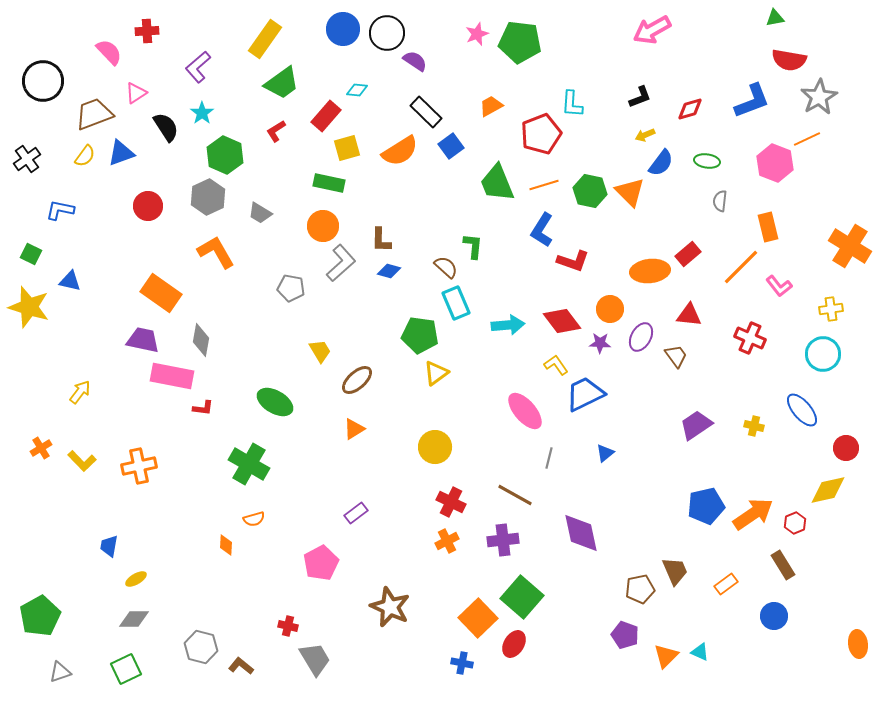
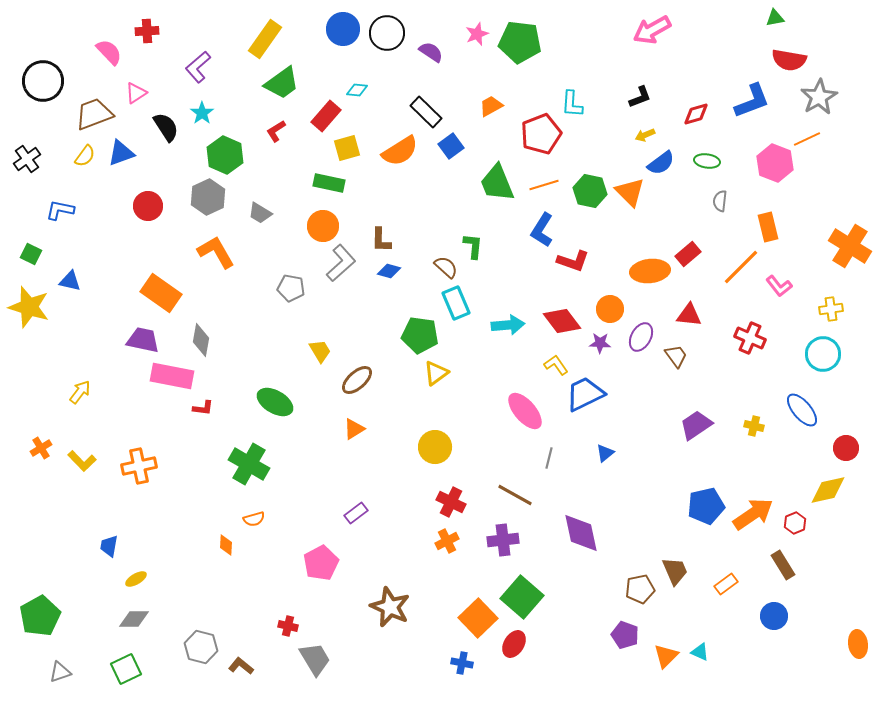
purple semicircle at (415, 61): moved 16 px right, 9 px up
red diamond at (690, 109): moved 6 px right, 5 px down
blue semicircle at (661, 163): rotated 16 degrees clockwise
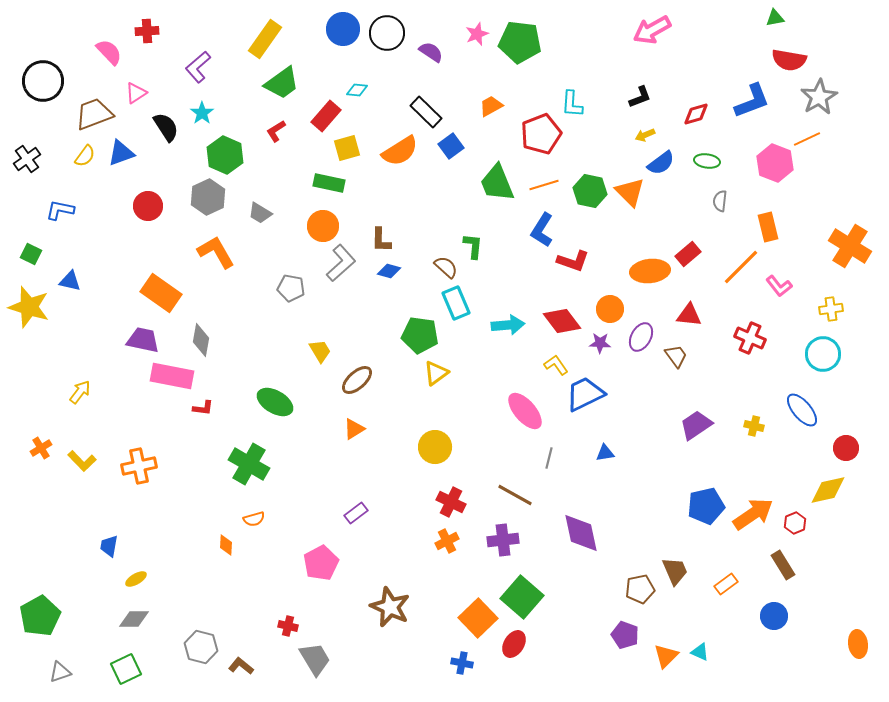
blue triangle at (605, 453): rotated 30 degrees clockwise
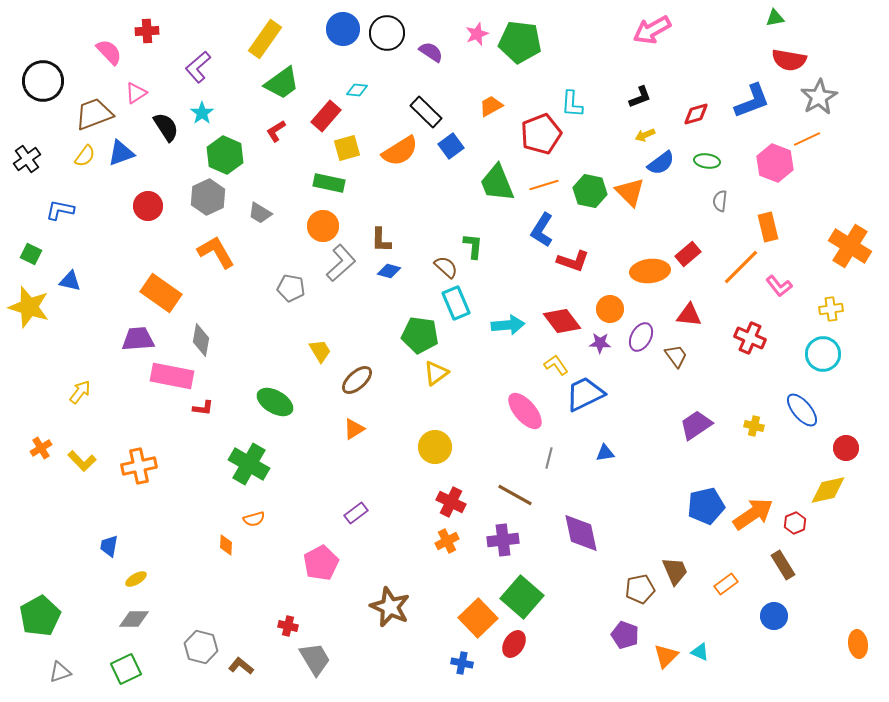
purple trapezoid at (143, 340): moved 5 px left, 1 px up; rotated 16 degrees counterclockwise
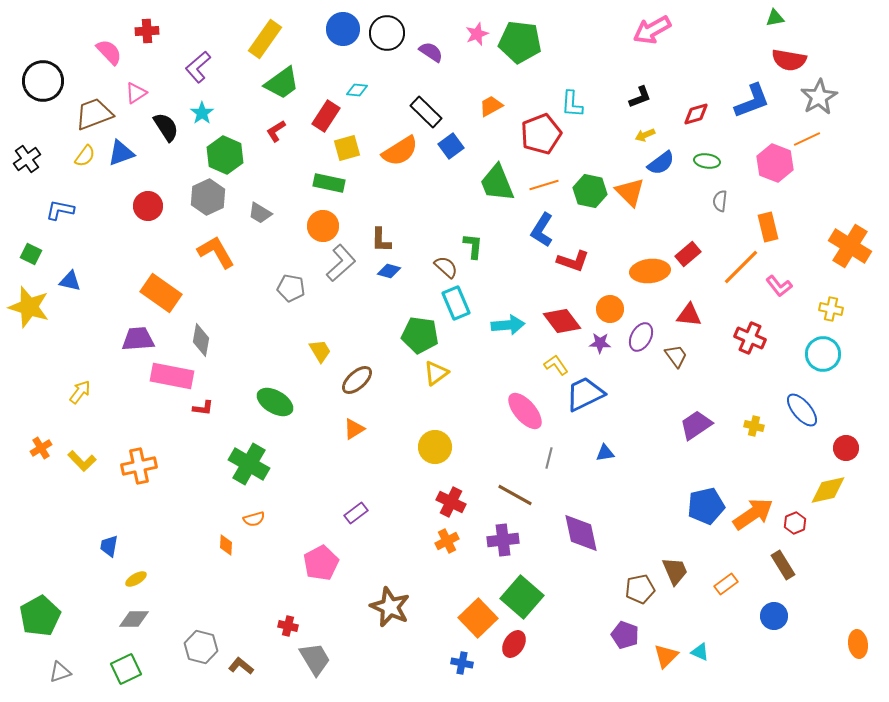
red rectangle at (326, 116): rotated 8 degrees counterclockwise
yellow cross at (831, 309): rotated 20 degrees clockwise
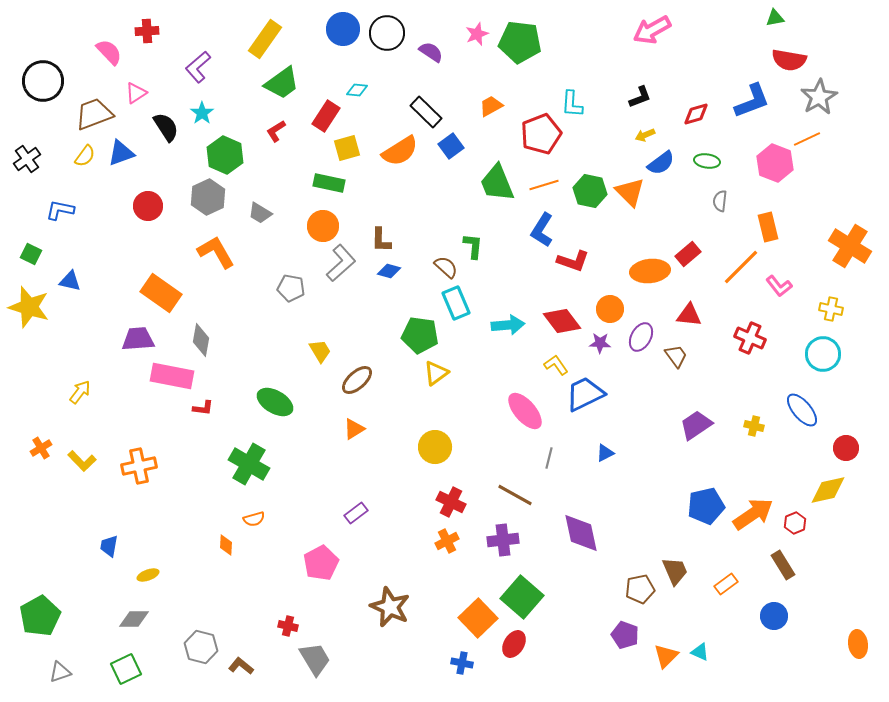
blue triangle at (605, 453): rotated 18 degrees counterclockwise
yellow ellipse at (136, 579): moved 12 px right, 4 px up; rotated 10 degrees clockwise
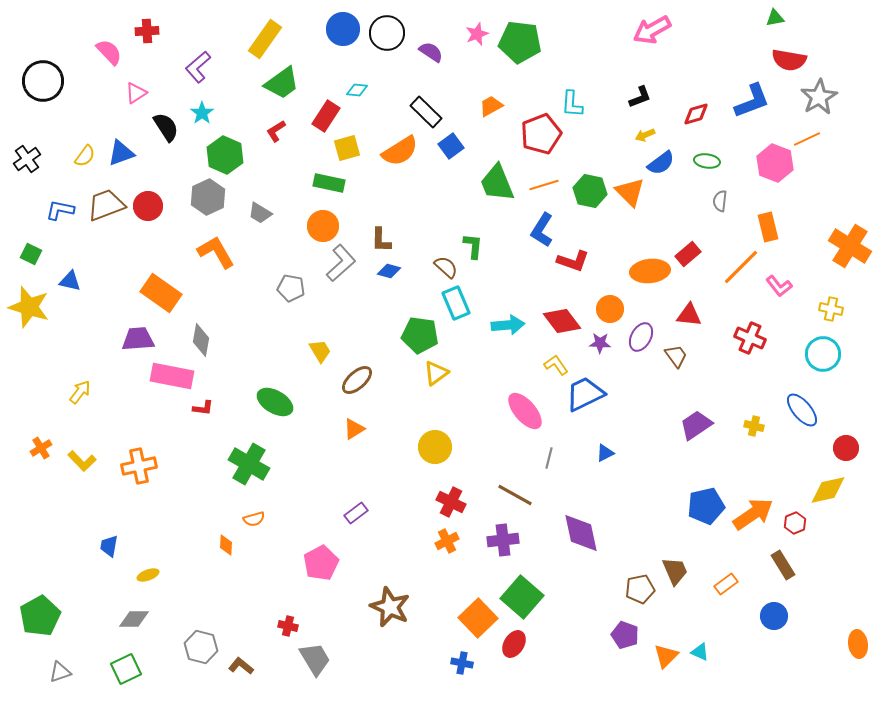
brown trapezoid at (94, 114): moved 12 px right, 91 px down
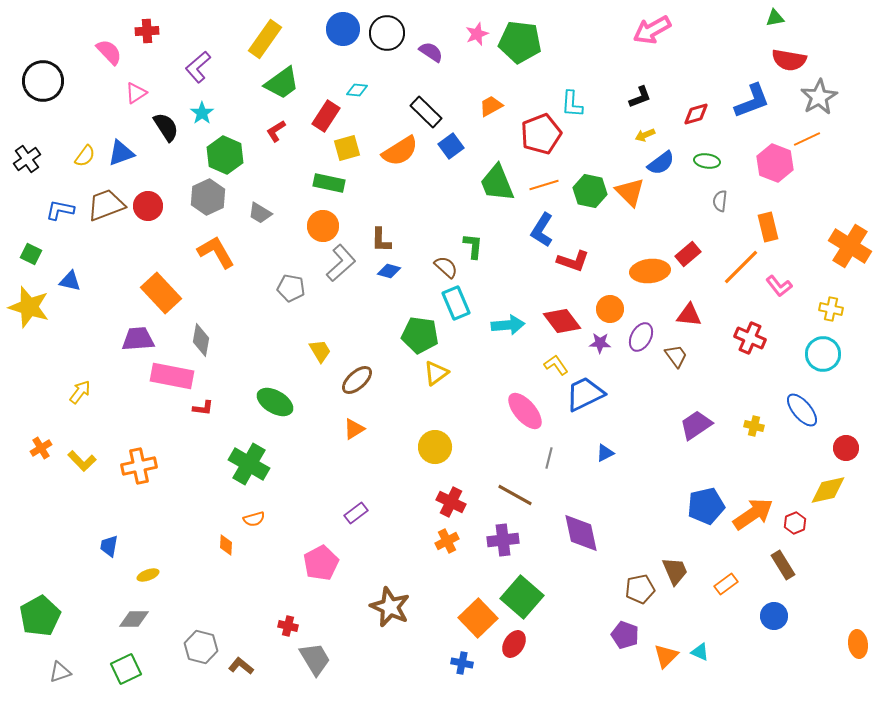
orange rectangle at (161, 293): rotated 12 degrees clockwise
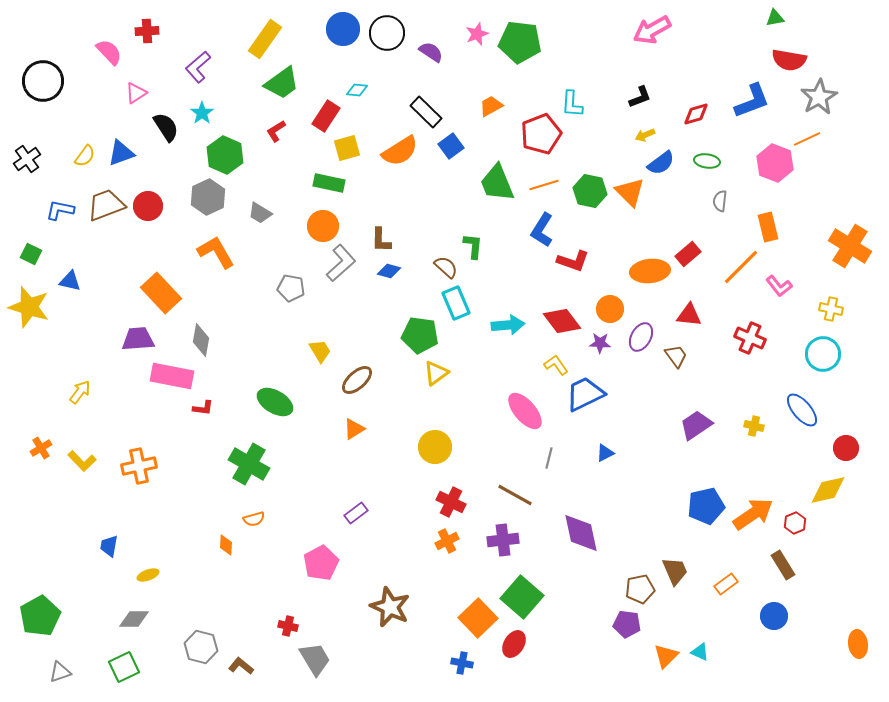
purple pentagon at (625, 635): moved 2 px right, 11 px up; rotated 12 degrees counterclockwise
green square at (126, 669): moved 2 px left, 2 px up
